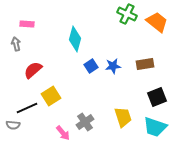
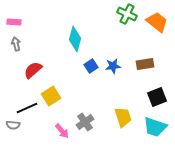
pink rectangle: moved 13 px left, 2 px up
pink arrow: moved 1 px left, 2 px up
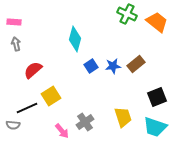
brown rectangle: moved 9 px left; rotated 30 degrees counterclockwise
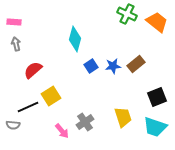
black line: moved 1 px right, 1 px up
